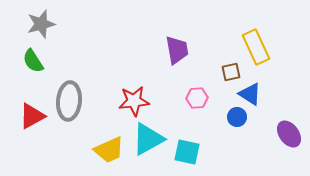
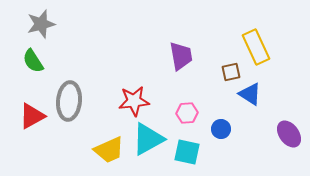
purple trapezoid: moved 4 px right, 6 px down
pink hexagon: moved 10 px left, 15 px down
blue circle: moved 16 px left, 12 px down
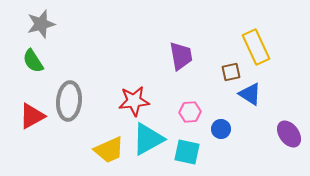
pink hexagon: moved 3 px right, 1 px up
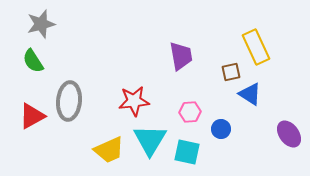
cyan triangle: moved 2 px right, 1 px down; rotated 30 degrees counterclockwise
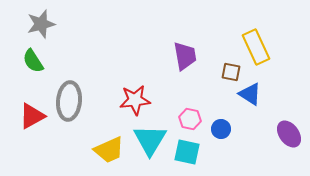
purple trapezoid: moved 4 px right
brown square: rotated 24 degrees clockwise
red star: moved 1 px right, 1 px up
pink hexagon: moved 7 px down; rotated 15 degrees clockwise
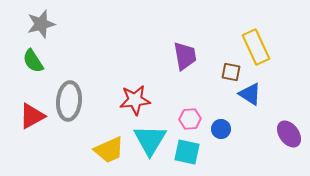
pink hexagon: rotated 15 degrees counterclockwise
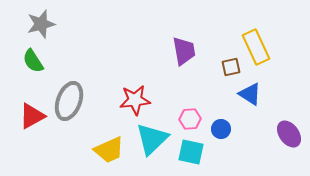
purple trapezoid: moved 1 px left, 5 px up
brown square: moved 5 px up; rotated 24 degrees counterclockwise
gray ellipse: rotated 15 degrees clockwise
cyan triangle: moved 2 px right, 1 px up; rotated 15 degrees clockwise
cyan square: moved 4 px right
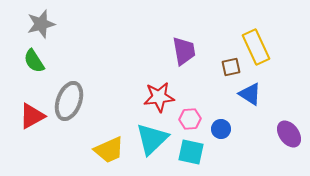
green semicircle: moved 1 px right
red star: moved 24 px right, 3 px up
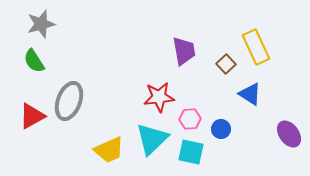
brown square: moved 5 px left, 3 px up; rotated 30 degrees counterclockwise
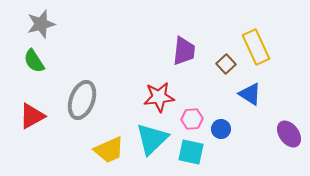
purple trapezoid: rotated 16 degrees clockwise
gray ellipse: moved 13 px right, 1 px up
pink hexagon: moved 2 px right
